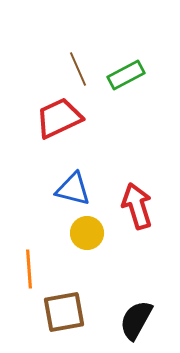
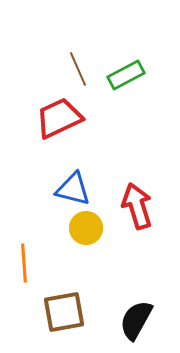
yellow circle: moved 1 px left, 5 px up
orange line: moved 5 px left, 6 px up
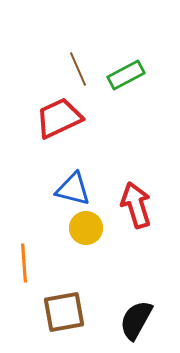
red arrow: moved 1 px left, 1 px up
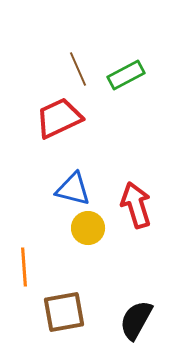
yellow circle: moved 2 px right
orange line: moved 4 px down
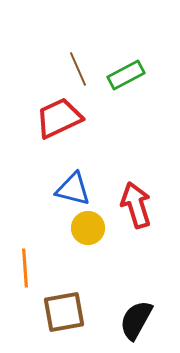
orange line: moved 1 px right, 1 px down
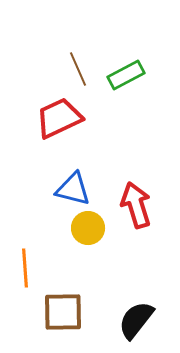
brown square: moved 1 px left; rotated 9 degrees clockwise
black semicircle: rotated 9 degrees clockwise
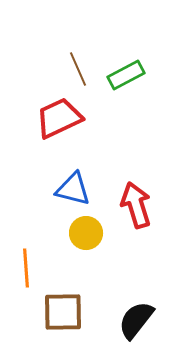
yellow circle: moved 2 px left, 5 px down
orange line: moved 1 px right
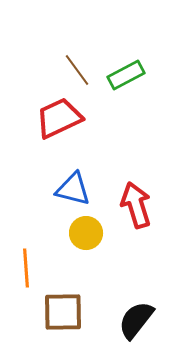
brown line: moved 1 px left, 1 px down; rotated 12 degrees counterclockwise
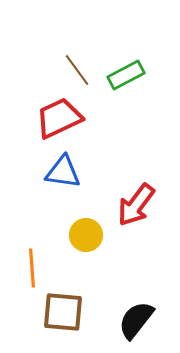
blue triangle: moved 10 px left, 17 px up; rotated 6 degrees counterclockwise
red arrow: rotated 126 degrees counterclockwise
yellow circle: moved 2 px down
orange line: moved 6 px right
brown square: rotated 6 degrees clockwise
